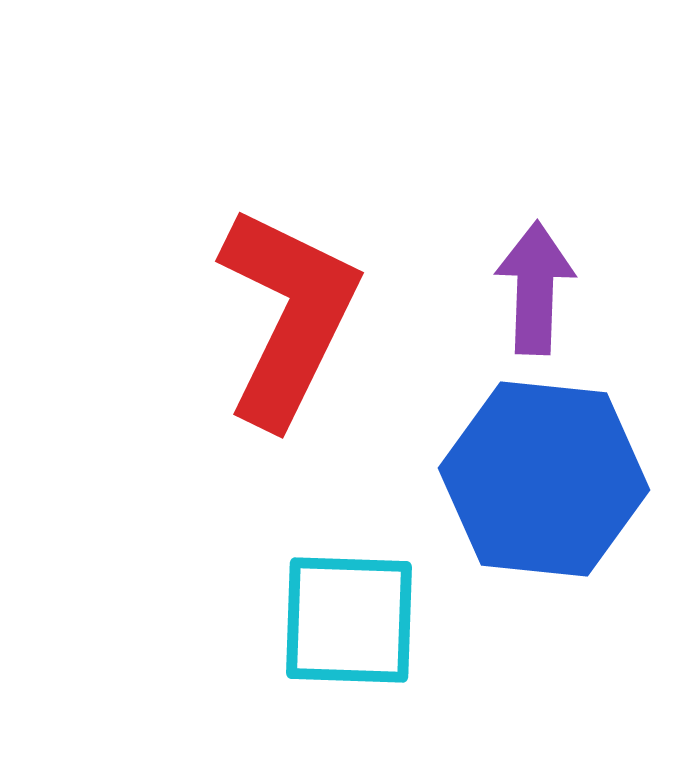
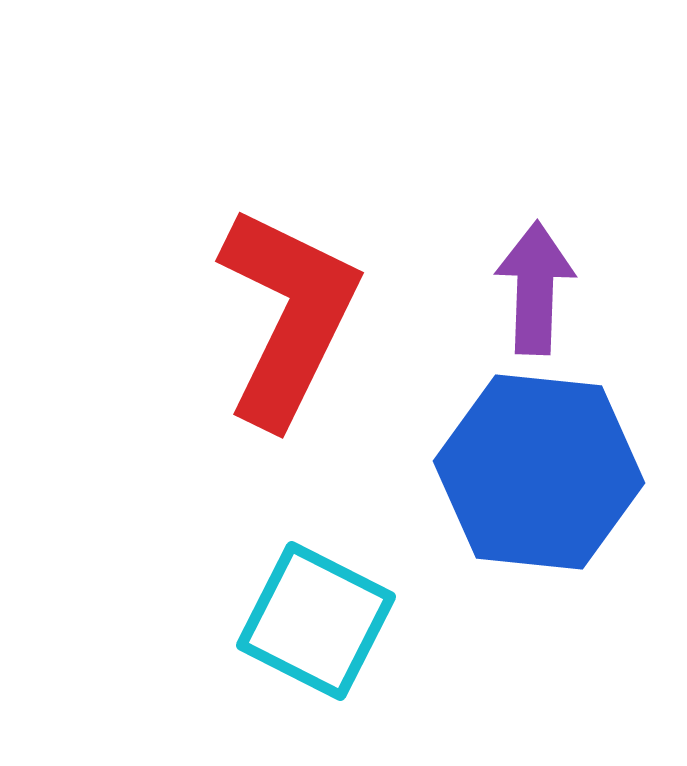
blue hexagon: moved 5 px left, 7 px up
cyan square: moved 33 px left, 1 px down; rotated 25 degrees clockwise
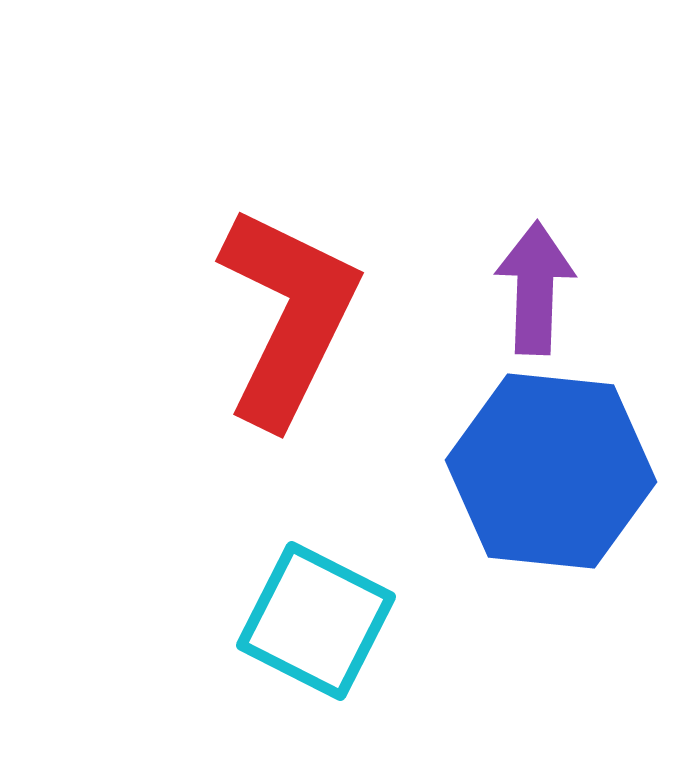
blue hexagon: moved 12 px right, 1 px up
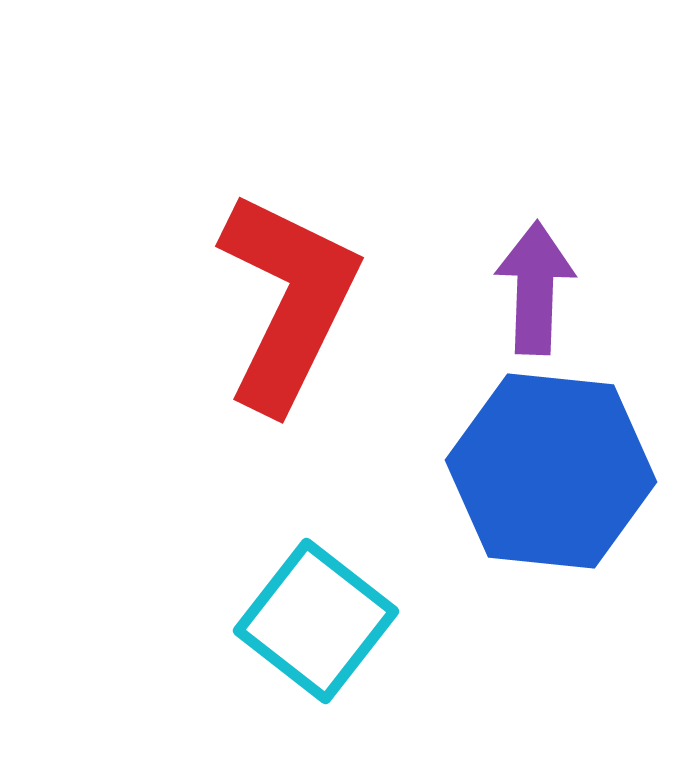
red L-shape: moved 15 px up
cyan square: rotated 11 degrees clockwise
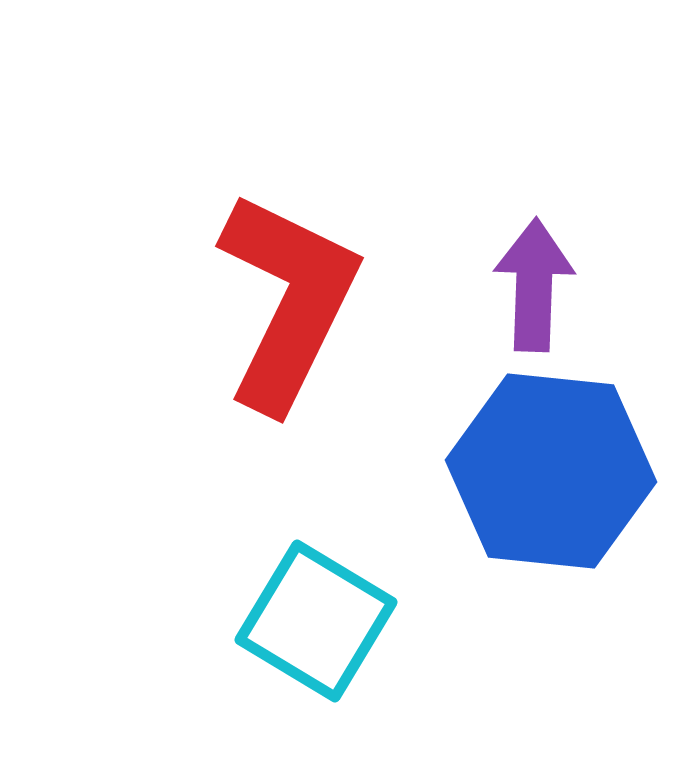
purple arrow: moved 1 px left, 3 px up
cyan square: rotated 7 degrees counterclockwise
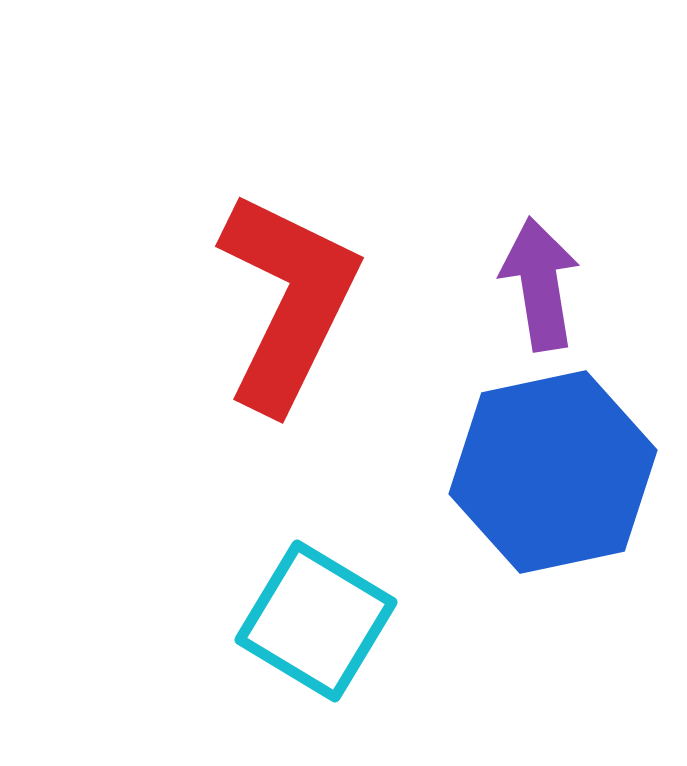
purple arrow: moved 6 px right, 1 px up; rotated 11 degrees counterclockwise
blue hexagon: moved 2 px right, 1 px down; rotated 18 degrees counterclockwise
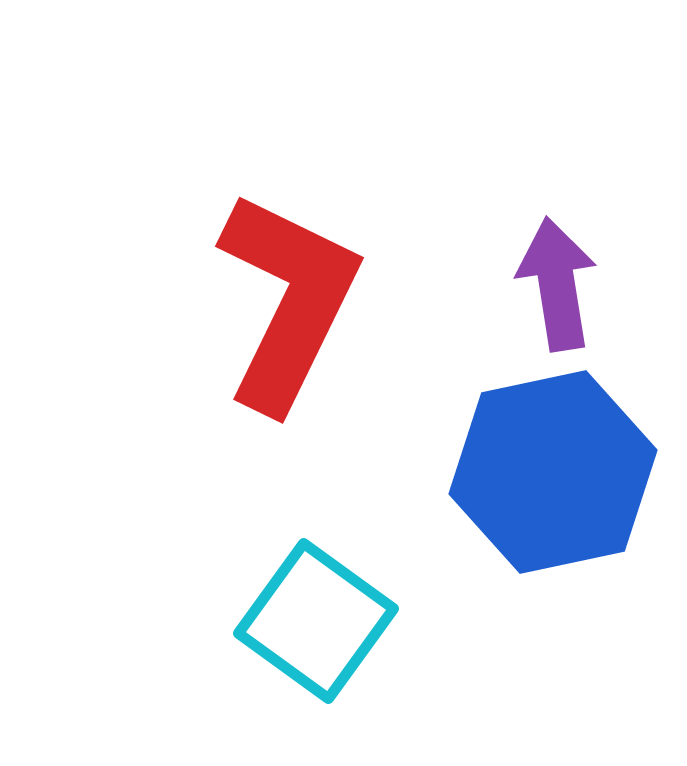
purple arrow: moved 17 px right
cyan square: rotated 5 degrees clockwise
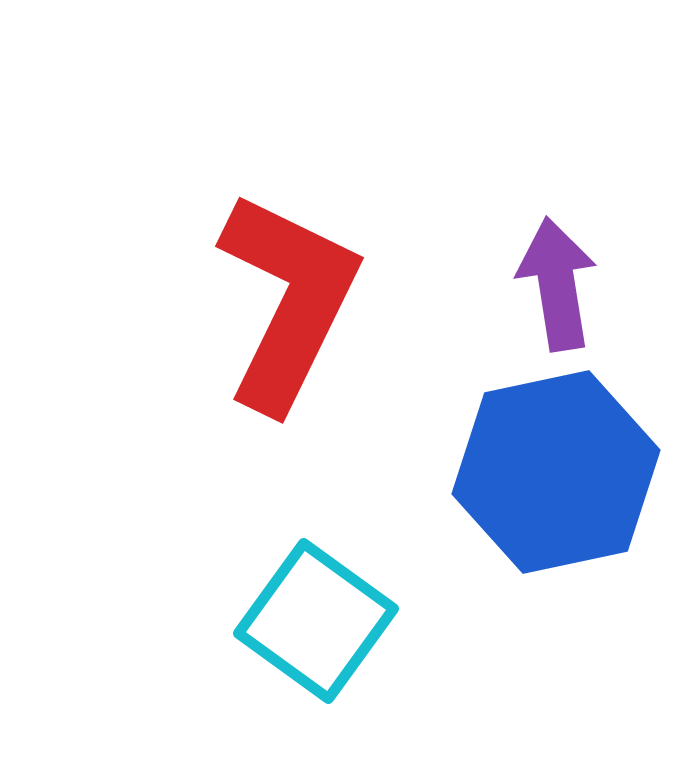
blue hexagon: moved 3 px right
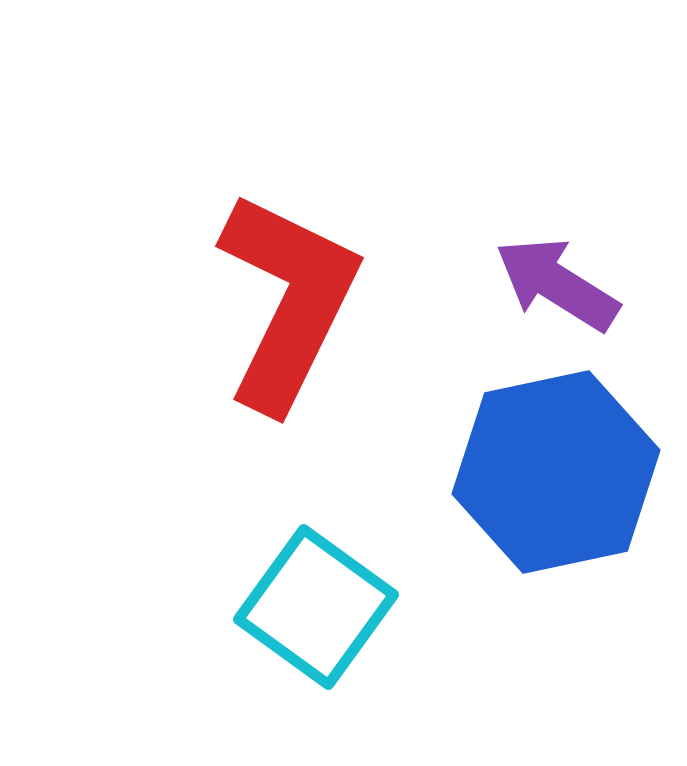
purple arrow: rotated 49 degrees counterclockwise
cyan square: moved 14 px up
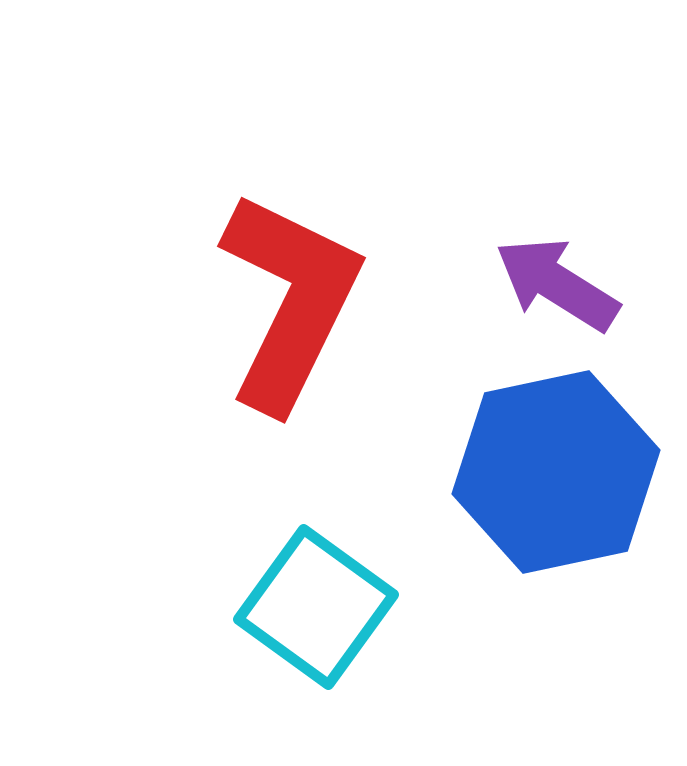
red L-shape: moved 2 px right
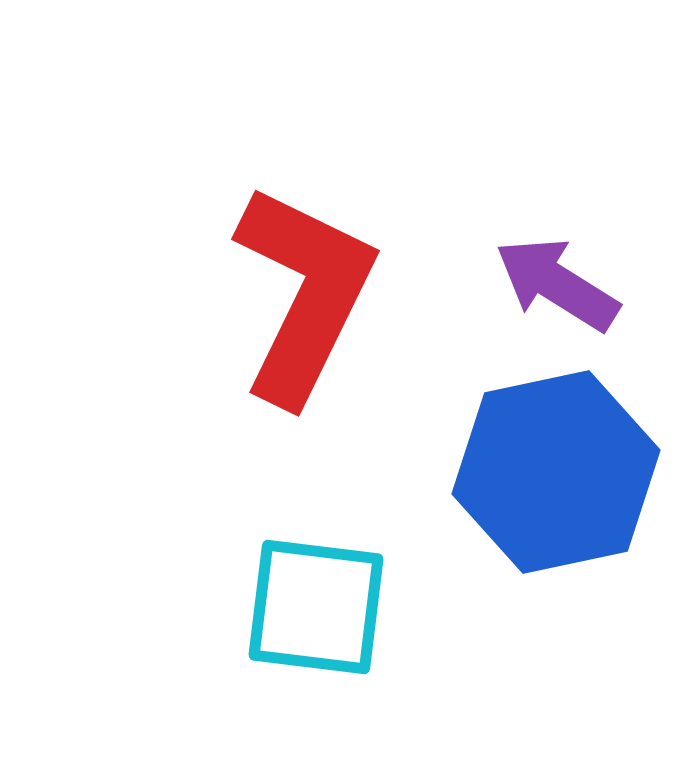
red L-shape: moved 14 px right, 7 px up
cyan square: rotated 29 degrees counterclockwise
